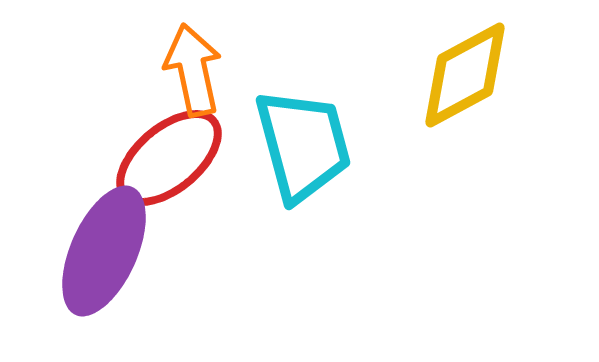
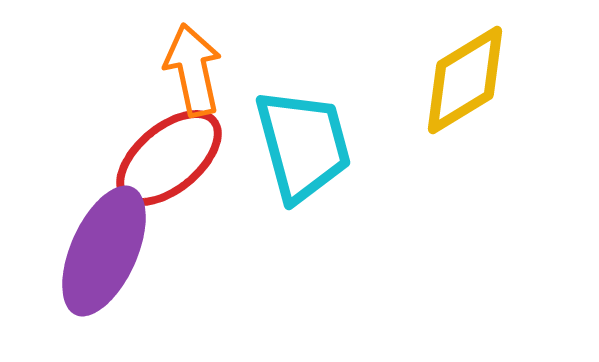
yellow diamond: moved 5 px down; rotated 3 degrees counterclockwise
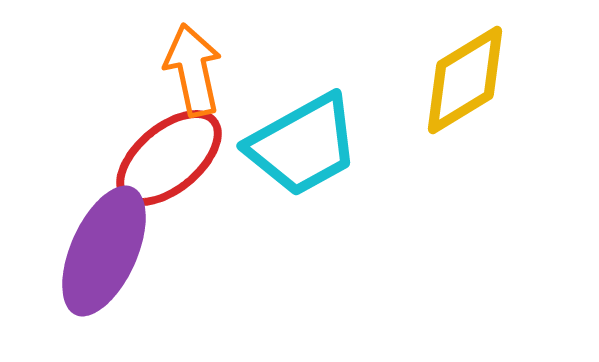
cyan trapezoid: rotated 76 degrees clockwise
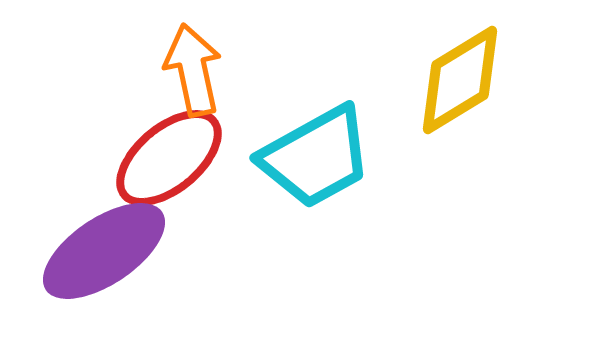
yellow diamond: moved 5 px left
cyan trapezoid: moved 13 px right, 12 px down
purple ellipse: rotated 32 degrees clockwise
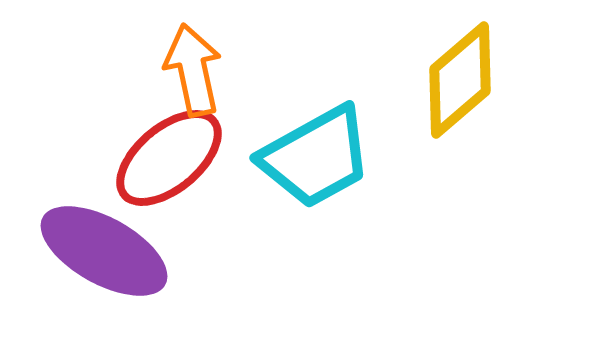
yellow diamond: rotated 9 degrees counterclockwise
purple ellipse: rotated 63 degrees clockwise
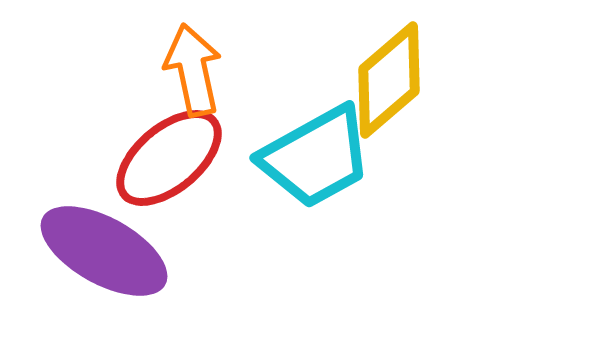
yellow diamond: moved 71 px left
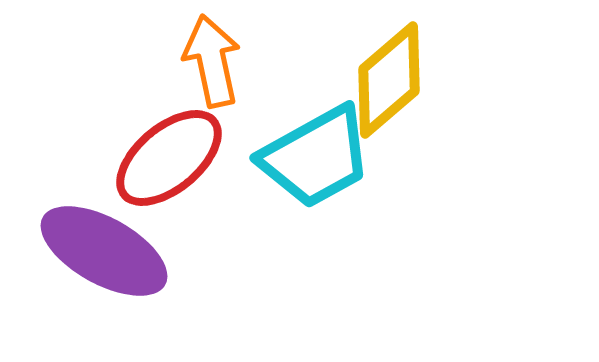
orange arrow: moved 19 px right, 9 px up
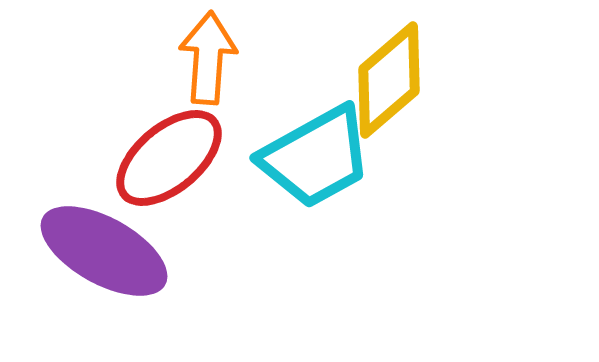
orange arrow: moved 4 px left, 3 px up; rotated 16 degrees clockwise
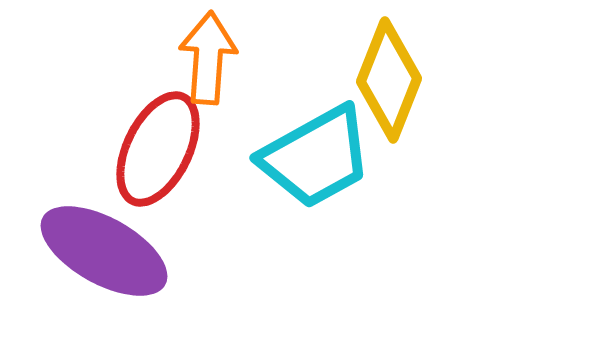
yellow diamond: rotated 28 degrees counterclockwise
red ellipse: moved 11 px left, 9 px up; rotated 24 degrees counterclockwise
